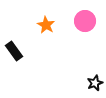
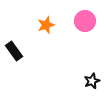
orange star: rotated 24 degrees clockwise
black star: moved 3 px left, 2 px up
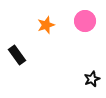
black rectangle: moved 3 px right, 4 px down
black star: moved 2 px up
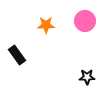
orange star: rotated 18 degrees clockwise
black star: moved 5 px left, 2 px up; rotated 21 degrees clockwise
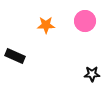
black rectangle: moved 2 px left, 1 px down; rotated 30 degrees counterclockwise
black star: moved 5 px right, 3 px up
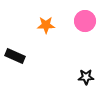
black star: moved 6 px left, 3 px down
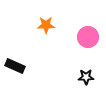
pink circle: moved 3 px right, 16 px down
black rectangle: moved 10 px down
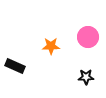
orange star: moved 5 px right, 21 px down
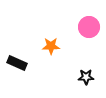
pink circle: moved 1 px right, 10 px up
black rectangle: moved 2 px right, 3 px up
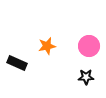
pink circle: moved 19 px down
orange star: moved 4 px left; rotated 12 degrees counterclockwise
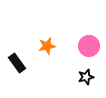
black rectangle: rotated 30 degrees clockwise
black star: rotated 14 degrees counterclockwise
